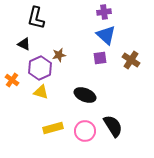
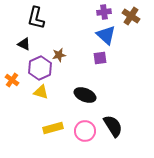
brown cross: moved 44 px up
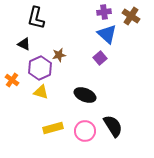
blue triangle: moved 1 px right, 1 px up
purple square: rotated 32 degrees counterclockwise
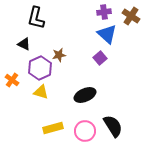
black ellipse: rotated 45 degrees counterclockwise
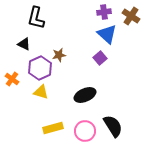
orange cross: moved 1 px up
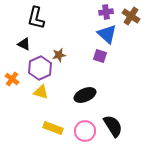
purple cross: moved 2 px right
purple square: moved 2 px up; rotated 32 degrees counterclockwise
yellow rectangle: rotated 36 degrees clockwise
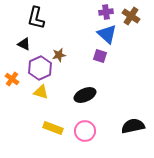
black semicircle: moved 20 px right; rotated 70 degrees counterclockwise
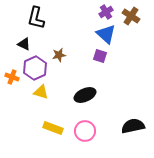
purple cross: rotated 24 degrees counterclockwise
blue triangle: moved 1 px left
purple hexagon: moved 5 px left
orange cross: moved 2 px up; rotated 16 degrees counterclockwise
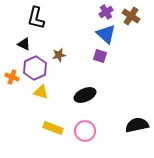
black semicircle: moved 4 px right, 1 px up
